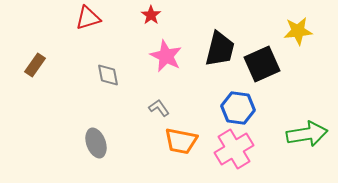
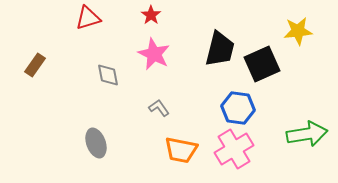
pink star: moved 12 px left, 2 px up
orange trapezoid: moved 9 px down
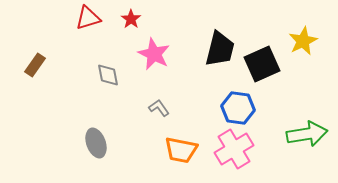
red star: moved 20 px left, 4 px down
yellow star: moved 5 px right, 10 px down; rotated 20 degrees counterclockwise
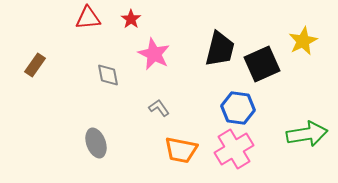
red triangle: rotated 12 degrees clockwise
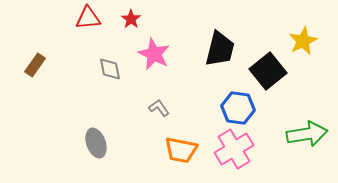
black square: moved 6 px right, 7 px down; rotated 15 degrees counterclockwise
gray diamond: moved 2 px right, 6 px up
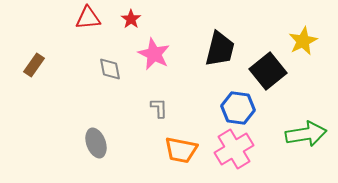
brown rectangle: moved 1 px left
gray L-shape: rotated 35 degrees clockwise
green arrow: moved 1 px left
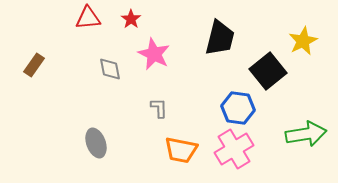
black trapezoid: moved 11 px up
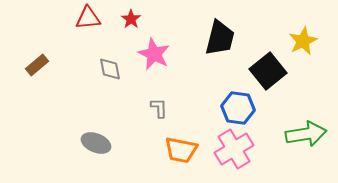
brown rectangle: moved 3 px right; rotated 15 degrees clockwise
gray ellipse: rotated 48 degrees counterclockwise
